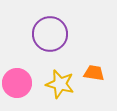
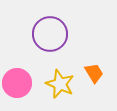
orange trapezoid: rotated 50 degrees clockwise
yellow star: rotated 8 degrees clockwise
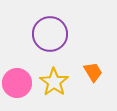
orange trapezoid: moved 1 px left, 1 px up
yellow star: moved 6 px left, 2 px up; rotated 12 degrees clockwise
